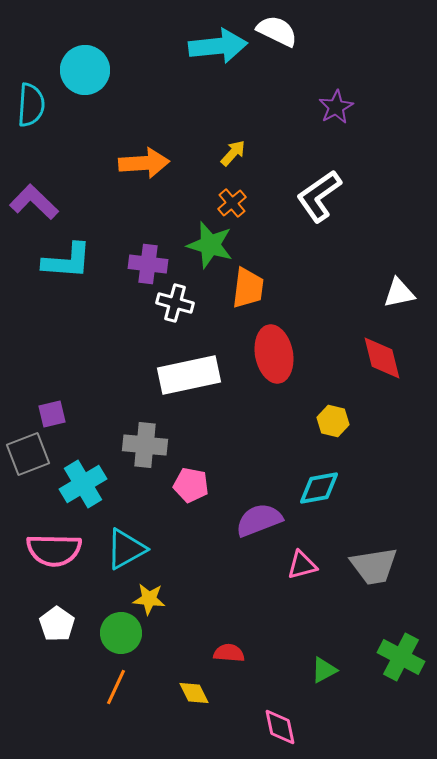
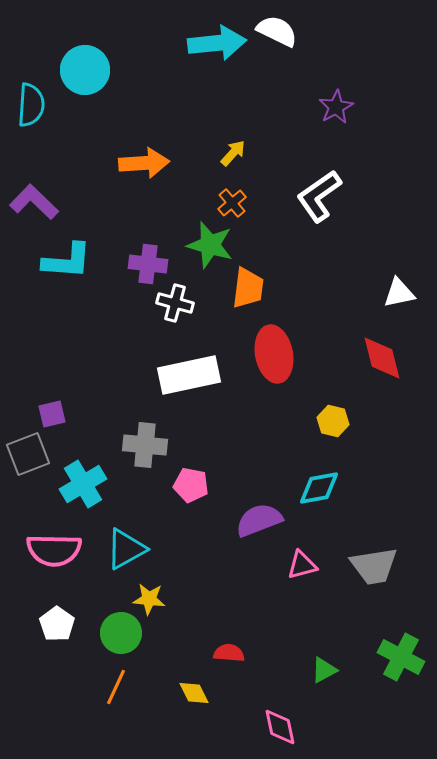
cyan arrow: moved 1 px left, 3 px up
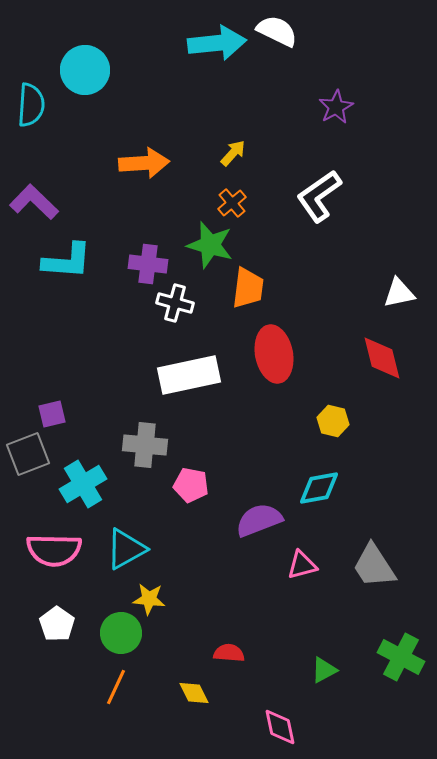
gray trapezoid: rotated 66 degrees clockwise
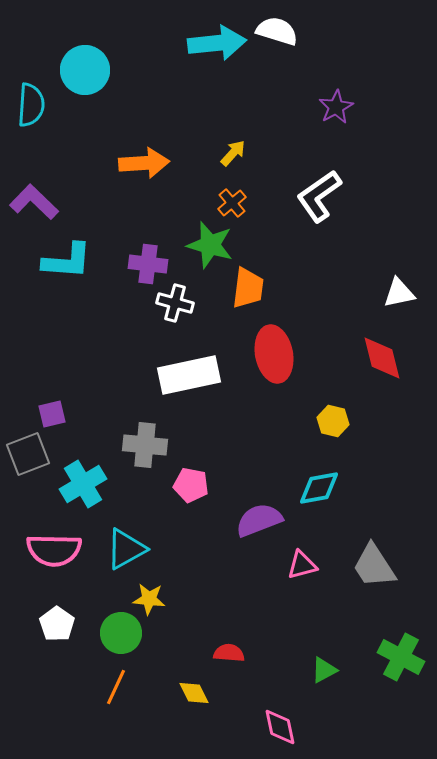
white semicircle: rotated 9 degrees counterclockwise
